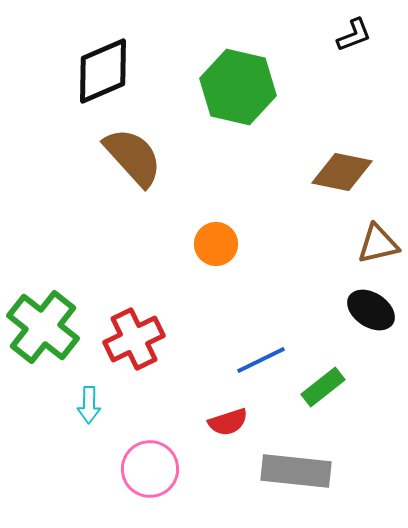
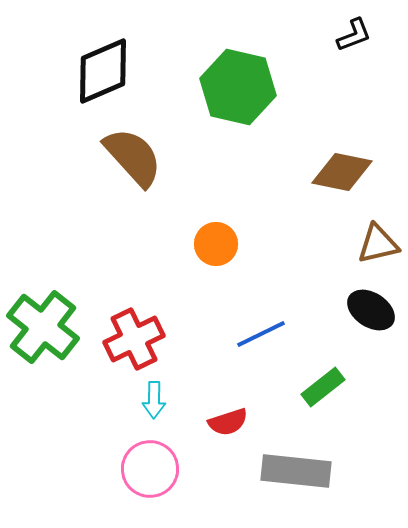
blue line: moved 26 px up
cyan arrow: moved 65 px right, 5 px up
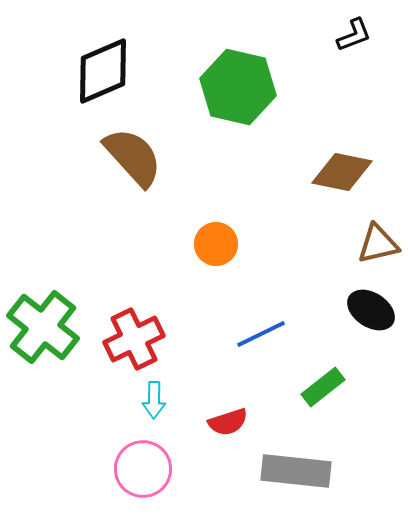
pink circle: moved 7 px left
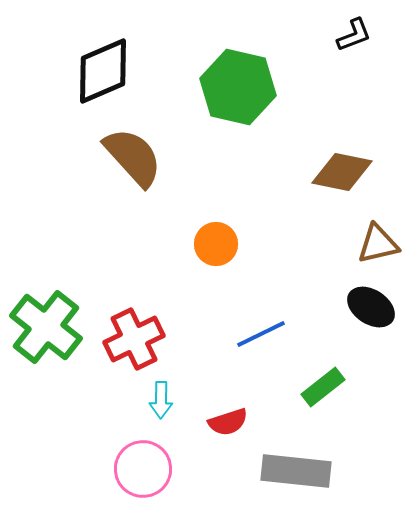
black ellipse: moved 3 px up
green cross: moved 3 px right
cyan arrow: moved 7 px right
